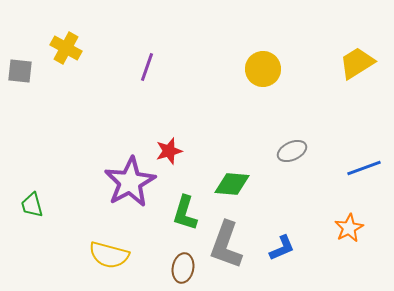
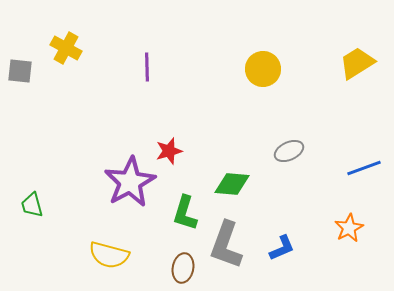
purple line: rotated 20 degrees counterclockwise
gray ellipse: moved 3 px left
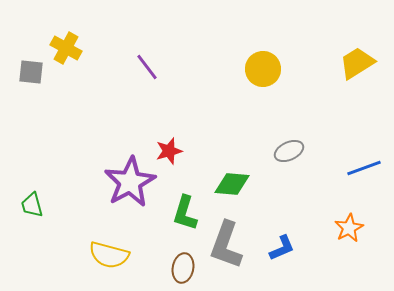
purple line: rotated 36 degrees counterclockwise
gray square: moved 11 px right, 1 px down
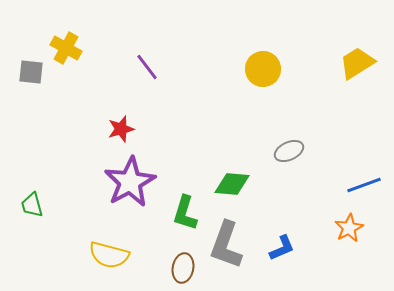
red star: moved 48 px left, 22 px up
blue line: moved 17 px down
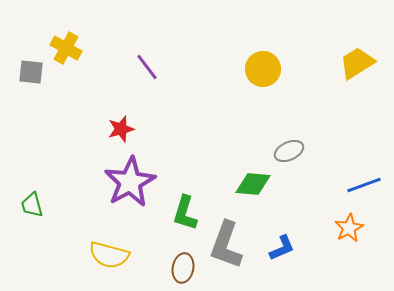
green diamond: moved 21 px right
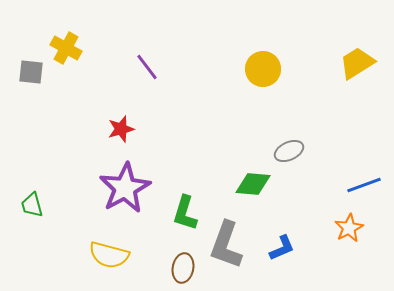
purple star: moved 5 px left, 6 px down
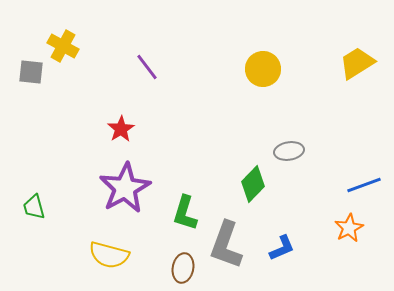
yellow cross: moved 3 px left, 2 px up
red star: rotated 16 degrees counterclockwise
gray ellipse: rotated 16 degrees clockwise
green diamond: rotated 51 degrees counterclockwise
green trapezoid: moved 2 px right, 2 px down
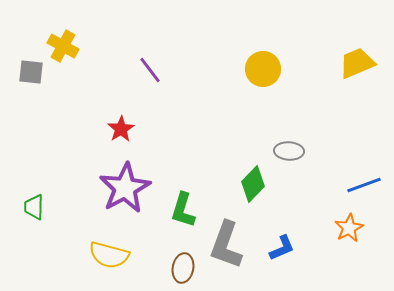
yellow trapezoid: rotated 9 degrees clockwise
purple line: moved 3 px right, 3 px down
gray ellipse: rotated 12 degrees clockwise
green trapezoid: rotated 16 degrees clockwise
green L-shape: moved 2 px left, 3 px up
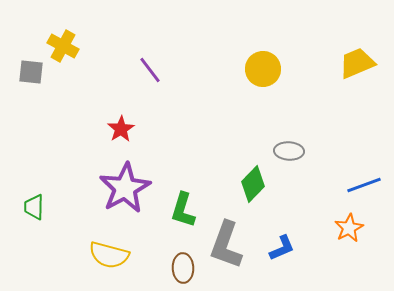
brown ellipse: rotated 12 degrees counterclockwise
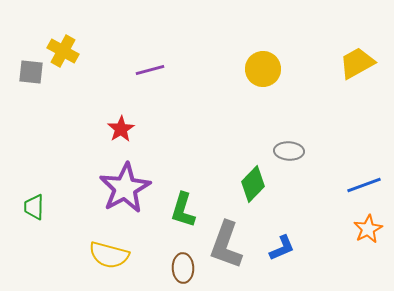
yellow cross: moved 5 px down
yellow trapezoid: rotated 6 degrees counterclockwise
purple line: rotated 68 degrees counterclockwise
orange star: moved 19 px right, 1 px down
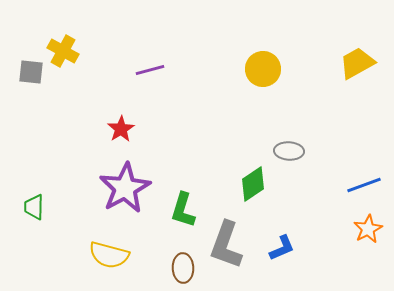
green diamond: rotated 12 degrees clockwise
